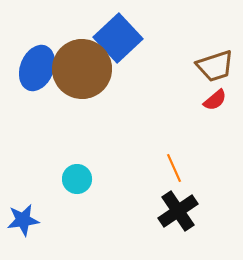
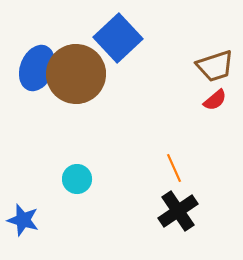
brown circle: moved 6 px left, 5 px down
blue star: rotated 24 degrees clockwise
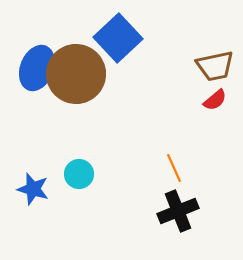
brown trapezoid: rotated 6 degrees clockwise
cyan circle: moved 2 px right, 5 px up
black cross: rotated 12 degrees clockwise
blue star: moved 10 px right, 31 px up
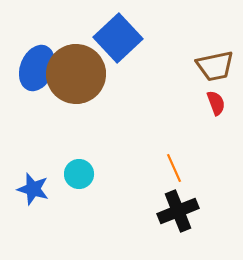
red semicircle: moved 1 px right, 3 px down; rotated 70 degrees counterclockwise
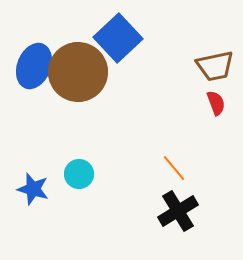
blue ellipse: moved 3 px left, 2 px up
brown circle: moved 2 px right, 2 px up
orange line: rotated 16 degrees counterclockwise
black cross: rotated 9 degrees counterclockwise
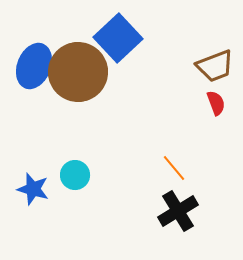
brown trapezoid: rotated 9 degrees counterclockwise
cyan circle: moved 4 px left, 1 px down
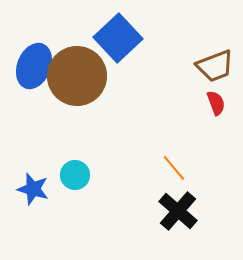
brown circle: moved 1 px left, 4 px down
black cross: rotated 18 degrees counterclockwise
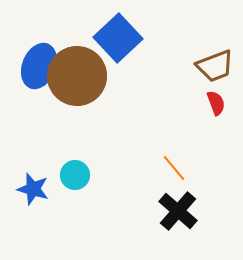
blue ellipse: moved 5 px right
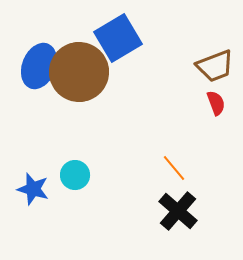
blue square: rotated 12 degrees clockwise
brown circle: moved 2 px right, 4 px up
